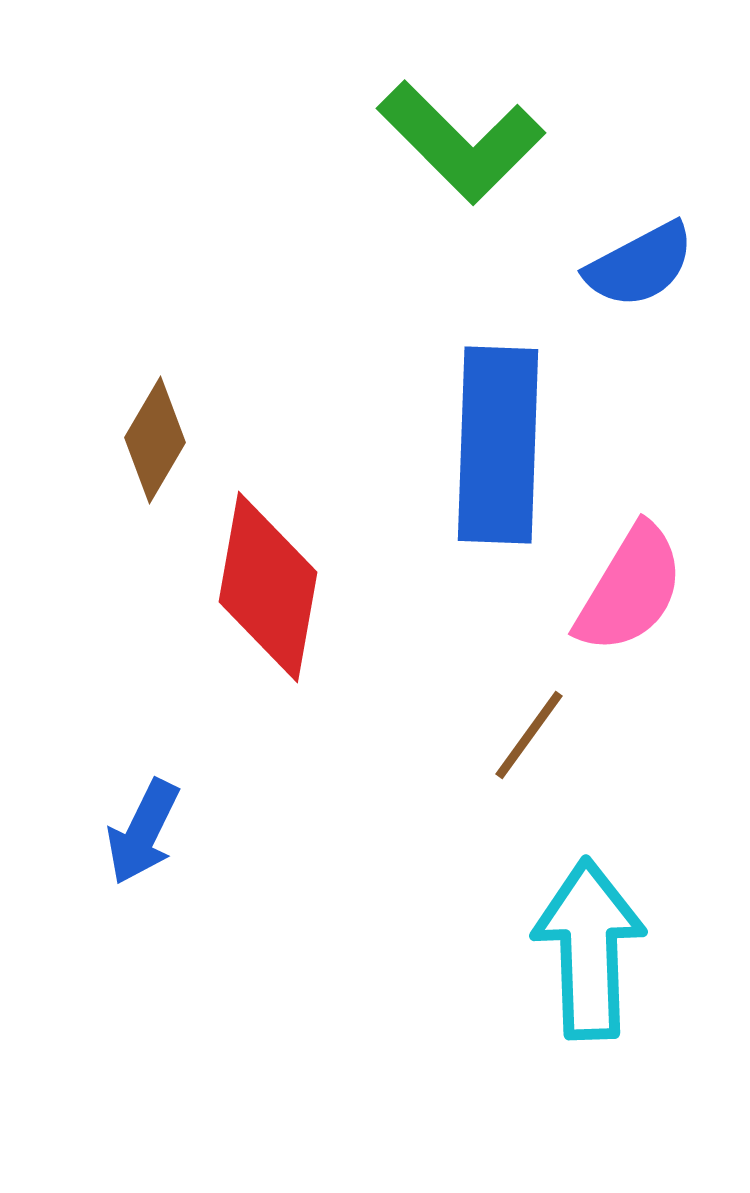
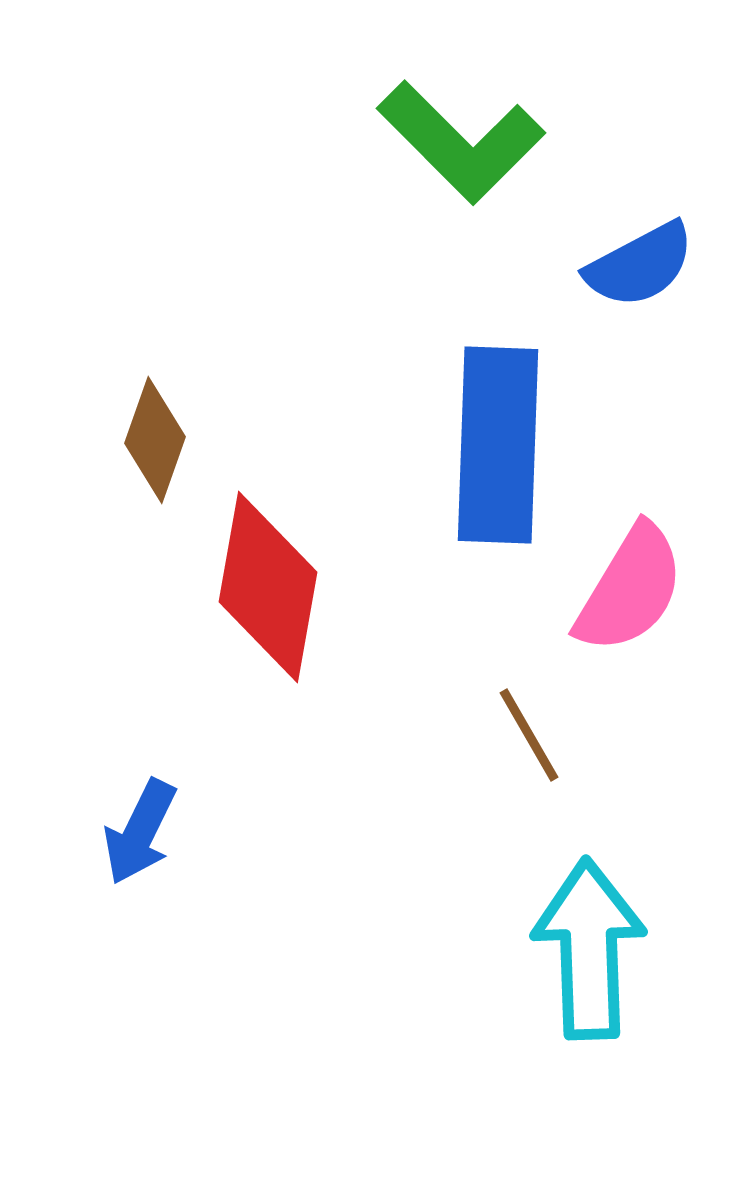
brown diamond: rotated 11 degrees counterclockwise
brown line: rotated 66 degrees counterclockwise
blue arrow: moved 3 px left
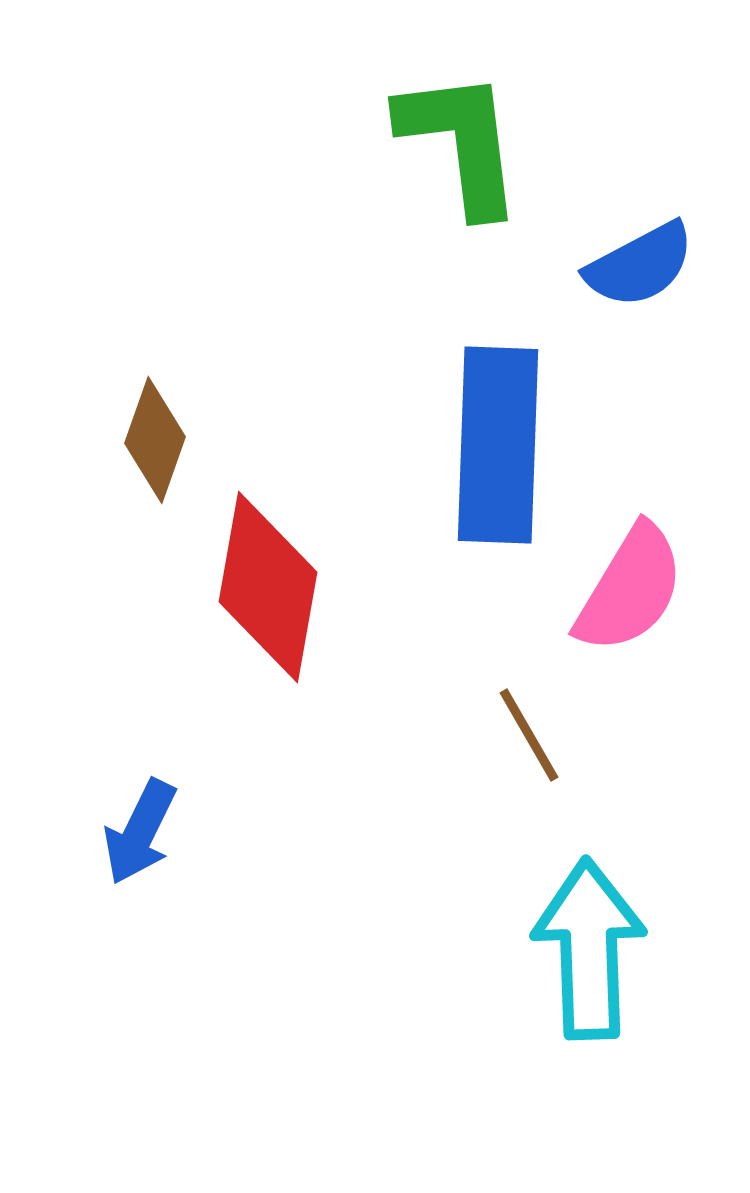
green L-shape: rotated 142 degrees counterclockwise
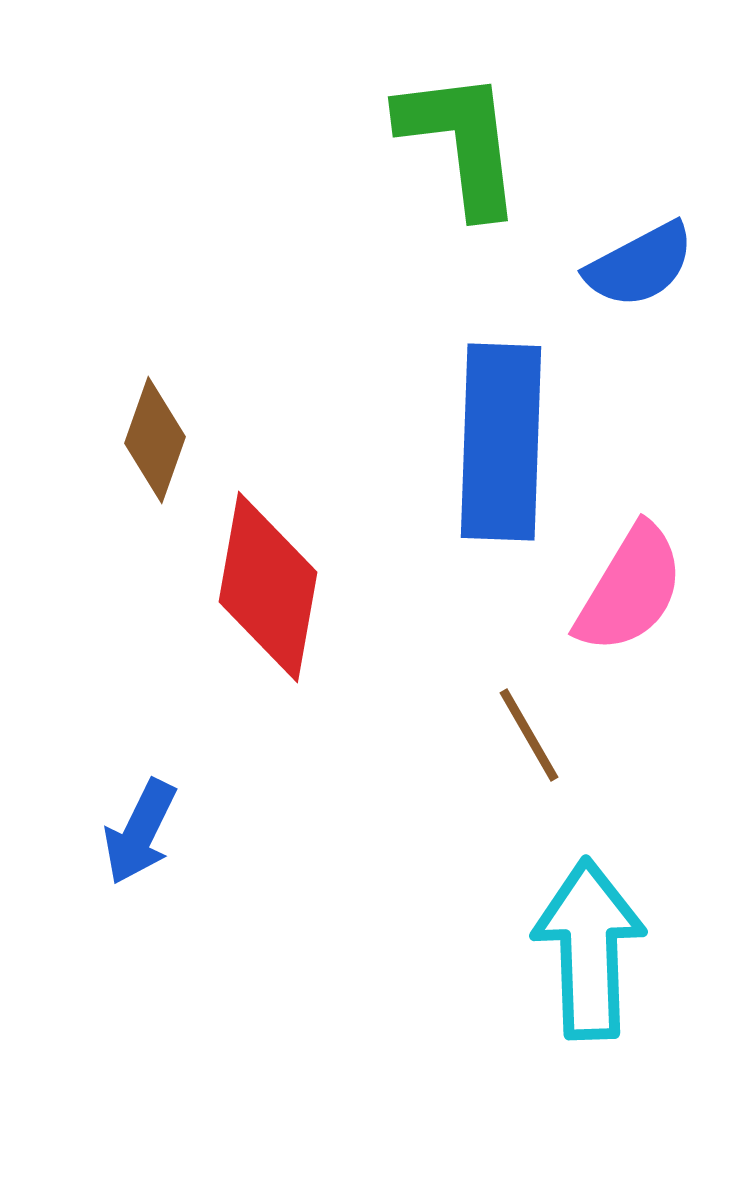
blue rectangle: moved 3 px right, 3 px up
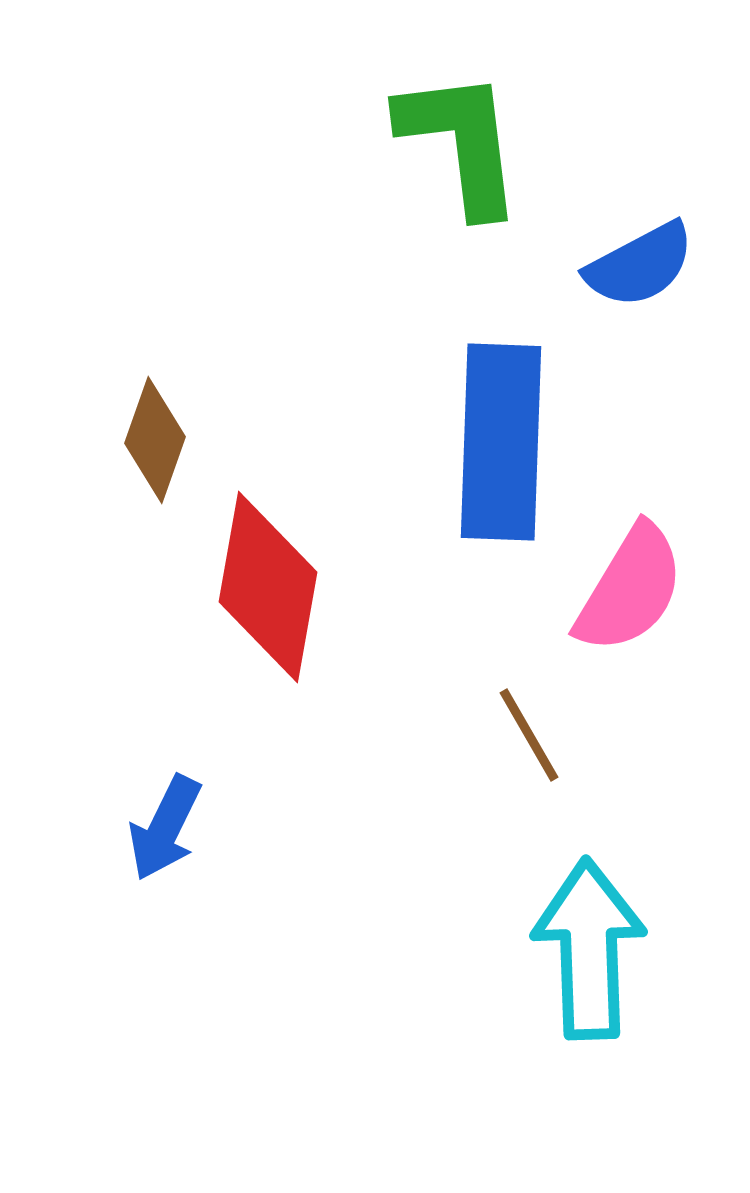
blue arrow: moved 25 px right, 4 px up
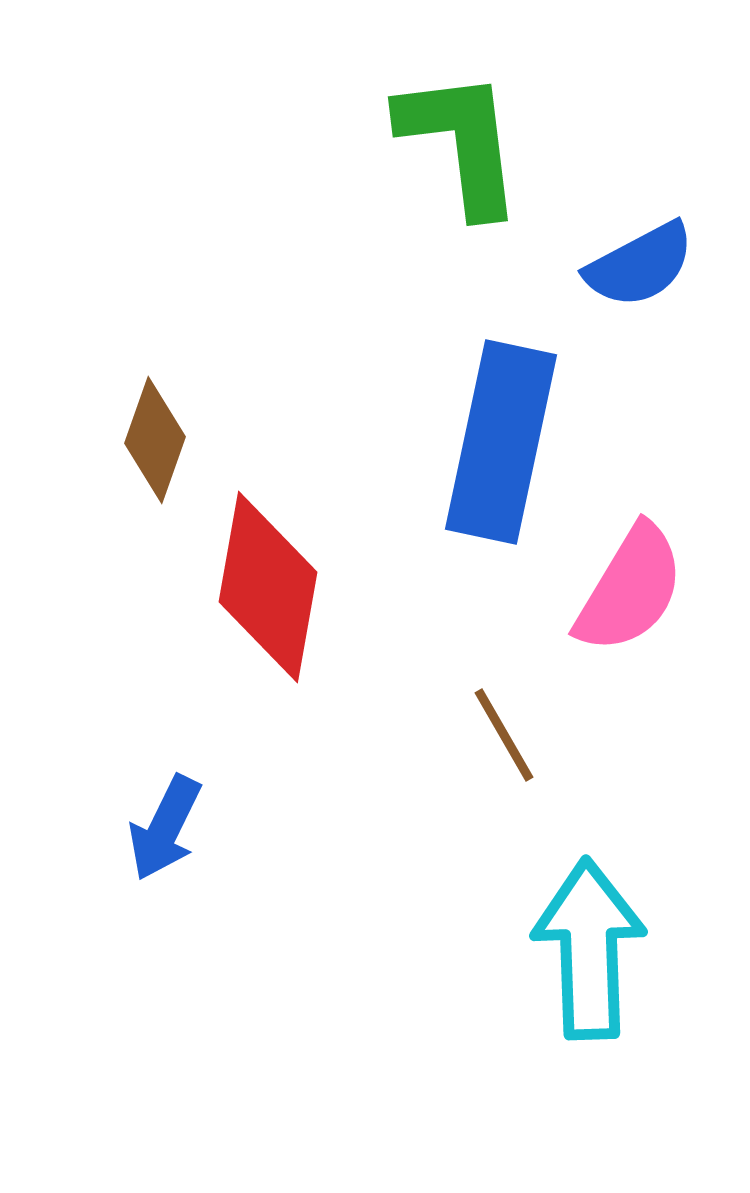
blue rectangle: rotated 10 degrees clockwise
brown line: moved 25 px left
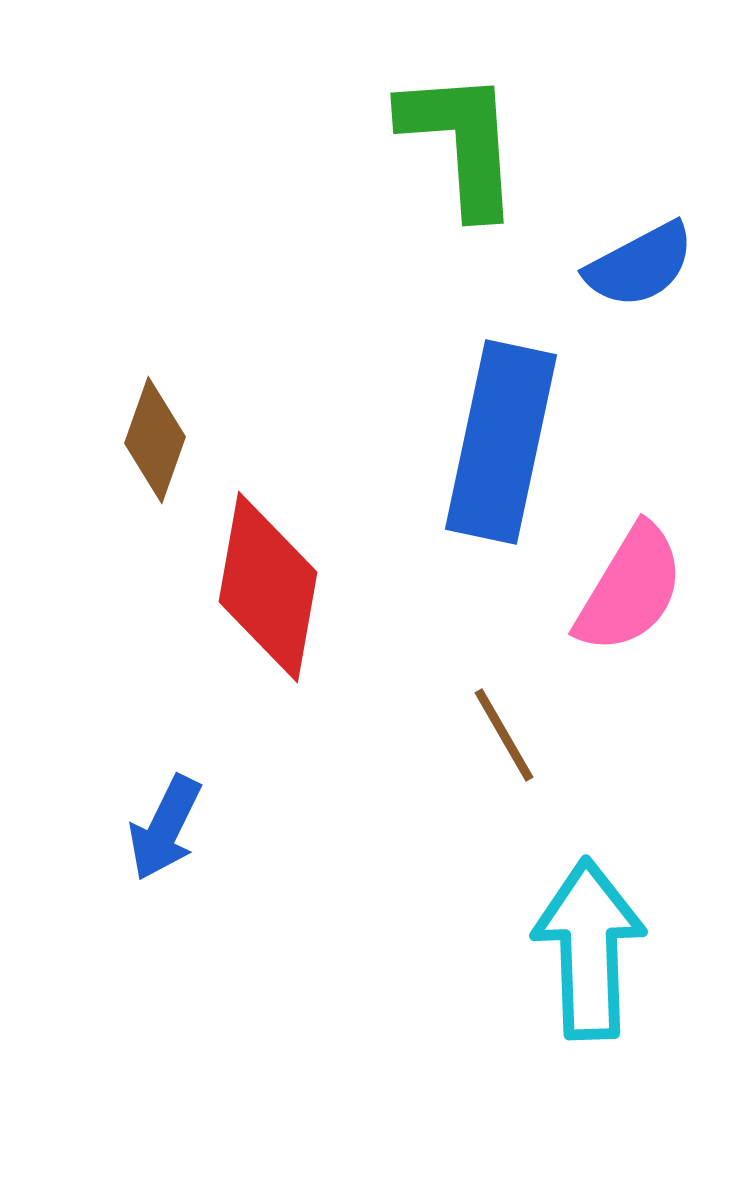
green L-shape: rotated 3 degrees clockwise
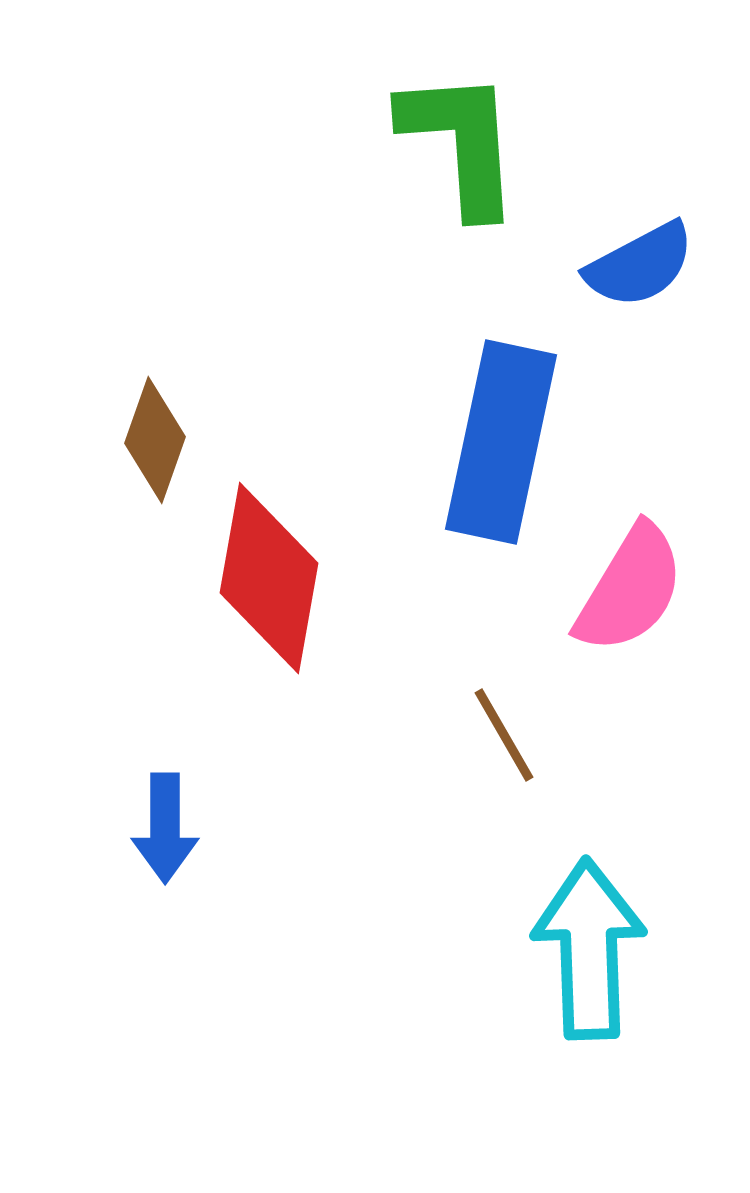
red diamond: moved 1 px right, 9 px up
blue arrow: rotated 26 degrees counterclockwise
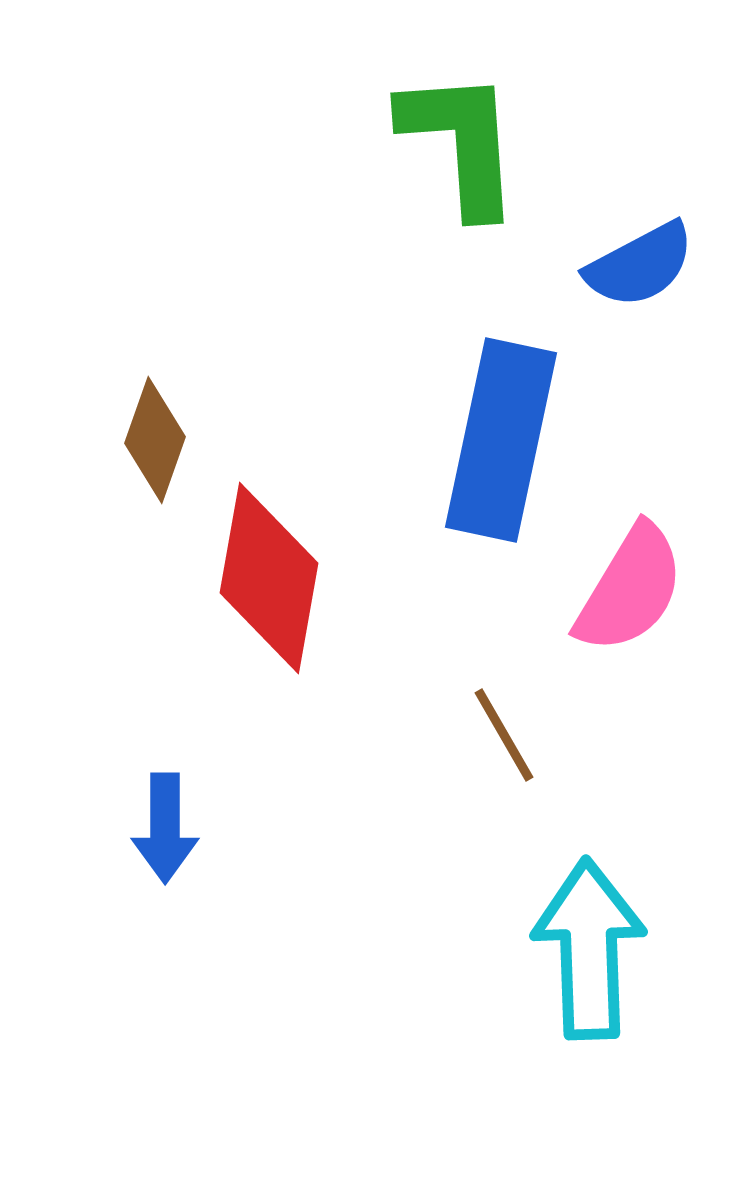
blue rectangle: moved 2 px up
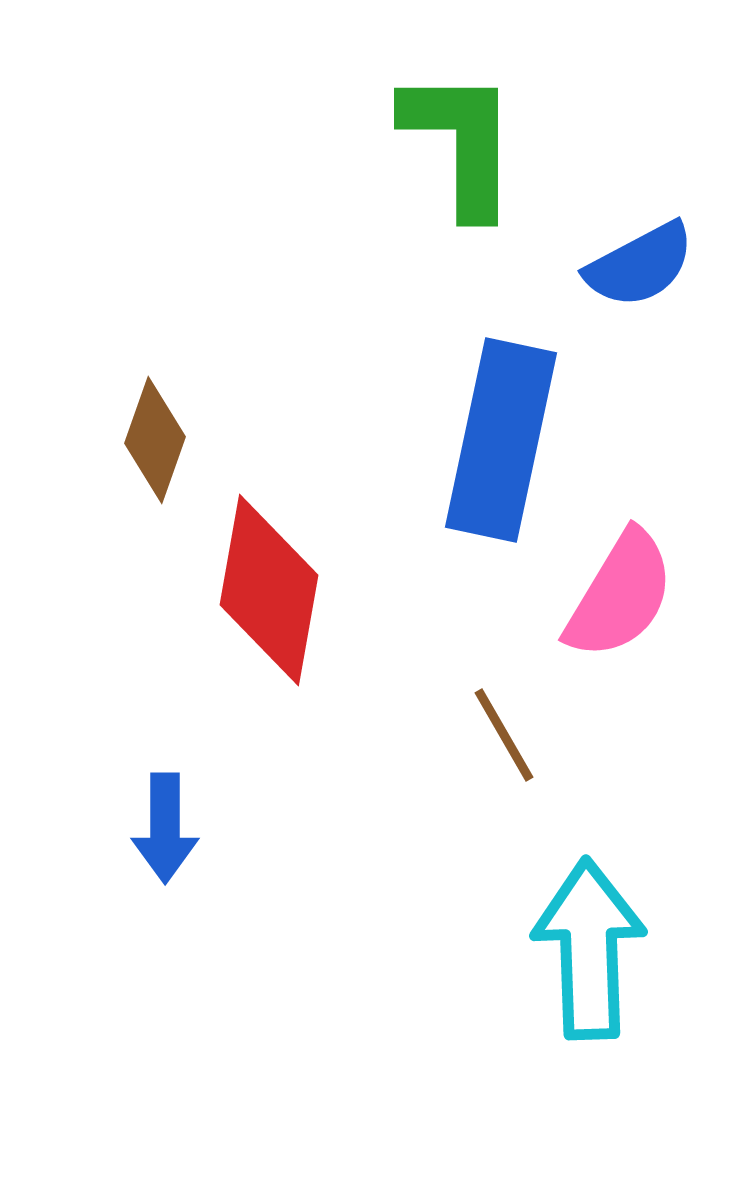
green L-shape: rotated 4 degrees clockwise
red diamond: moved 12 px down
pink semicircle: moved 10 px left, 6 px down
